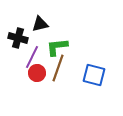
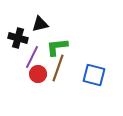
red circle: moved 1 px right, 1 px down
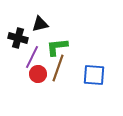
blue square: rotated 10 degrees counterclockwise
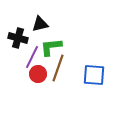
green L-shape: moved 6 px left
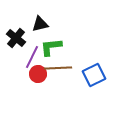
black cross: moved 2 px left; rotated 24 degrees clockwise
brown line: rotated 68 degrees clockwise
blue square: rotated 30 degrees counterclockwise
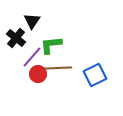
black triangle: moved 8 px left, 3 px up; rotated 42 degrees counterclockwise
green L-shape: moved 2 px up
purple line: rotated 15 degrees clockwise
blue square: moved 1 px right
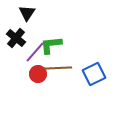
black triangle: moved 5 px left, 8 px up
purple line: moved 3 px right, 5 px up
blue square: moved 1 px left, 1 px up
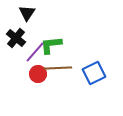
blue square: moved 1 px up
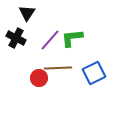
black cross: rotated 12 degrees counterclockwise
green L-shape: moved 21 px right, 7 px up
purple line: moved 15 px right, 12 px up
red circle: moved 1 px right, 4 px down
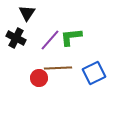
green L-shape: moved 1 px left, 1 px up
